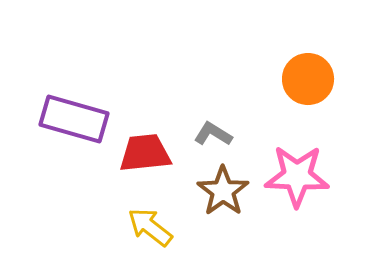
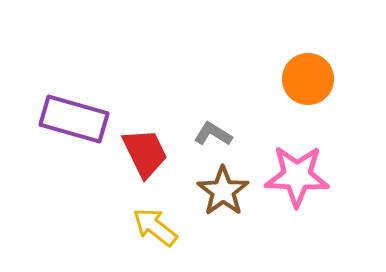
red trapezoid: rotated 70 degrees clockwise
yellow arrow: moved 5 px right
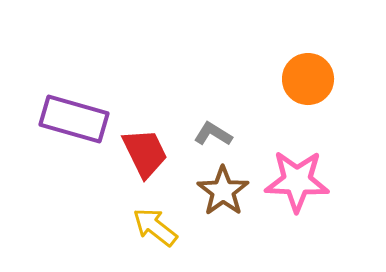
pink star: moved 5 px down
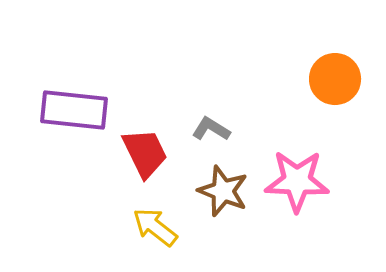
orange circle: moved 27 px right
purple rectangle: moved 9 px up; rotated 10 degrees counterclockwise
gray L-shape: moved 2 px left, 5 px up
brown star: rotated 15 degrees counterclockwise
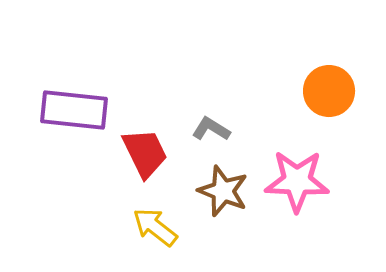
orange circle: moved 6 px left, 12 px down
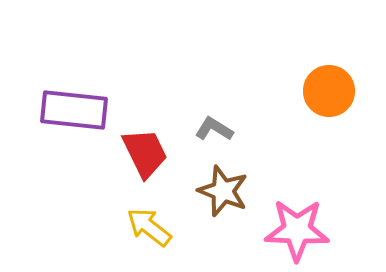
gray L-shape: moved 3 px right
pink star: moved 49 px down
yellow arrow: moved 6 px left
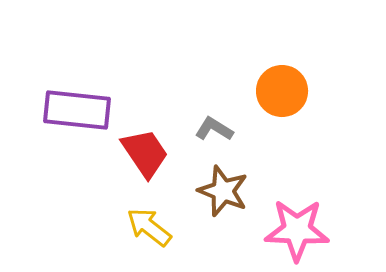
orange circle: moved 47 px left
purple rectangle: moved 3 px right
red trapezoid: rotated 8 degrees counterclockwise
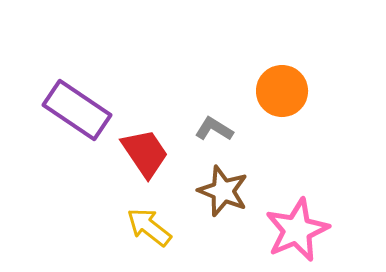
purple rectangle: rotated 28 degrees clockwise
pink star: rotated 26 degrees counterclockwise
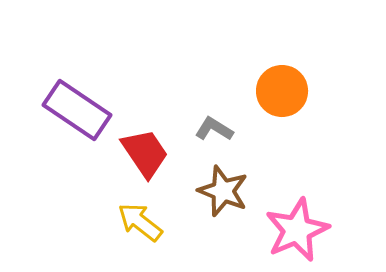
yellow arrow: moved 9 px left, 5 px up
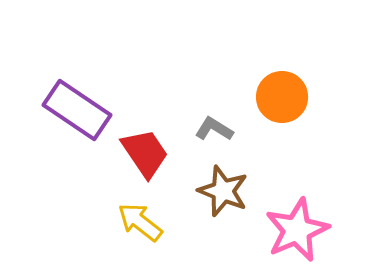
orange circle: moved 6 px down
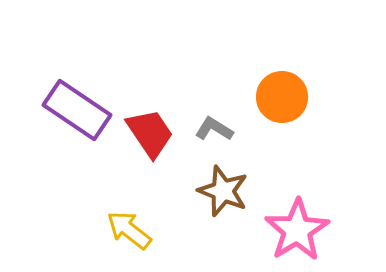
red trapezoid: moved 5 px right, 20 px up
yellow arrow: moved 11 px left, 8 px down
pink star: rotated 8 degrees counterclockwise
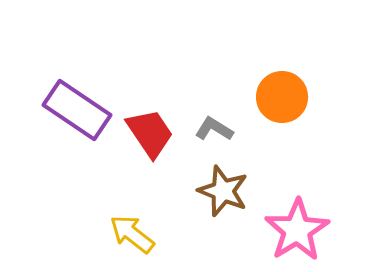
yellow arrow: moved 3 px right, 4 px down
